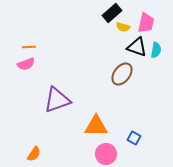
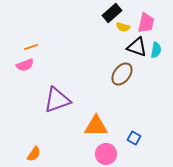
orange line: moved 2 px right; rotated 16 degrees counterclockwise
pink semicircle: moved 1 px left, 1 px down
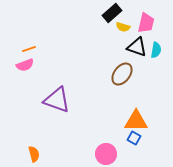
orange line: moved 2 px left, 2 px down
purple triangle: rotated 40 degrees clockwise
orange triangle: moved 40 px right, 5 px up
orange semicircle: rotated 49 degrees counterclockwise
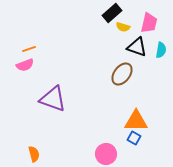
pink trapezoid: moved 3 px right
cyan semicircle: moved 5 px right
purple triangle: moved 4 px left, 1 px up
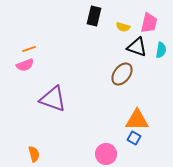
black rectangle: moved 18 px left, 3 px down; rotated 36 degrees counterclockwise
orange triangle: moved 1 px right, 1 px up
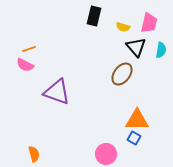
black triangle: moved 1 px left; rotated 30 degrees clockwise
pink semicircle: rotated 48 degrees clockwise
purple triangle: moved 4 px right, 7 px up
